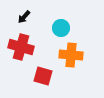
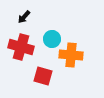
cyan circle: moved 9 px left, 11 px down
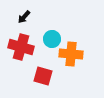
orange cross: moved 1 px up
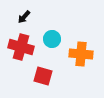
orange cross: moved 10 px right
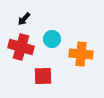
black arrow: moved 2 px down
red square: rotated 18 degrees counterclockwise
